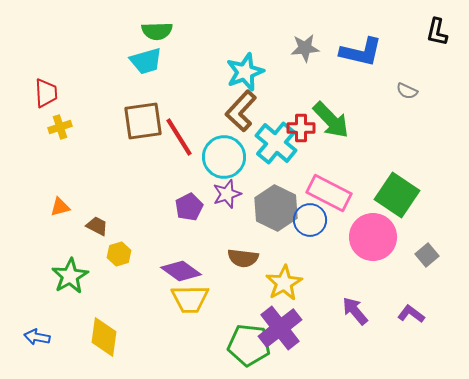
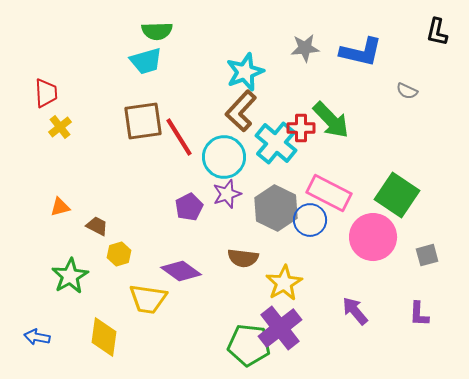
yellow cross: rotated 20 degrees counterclockwise
gray square: rotated 25 degrees clockwise
yellow trapezoid: moved 42 px left; rotated 9 degrees clockwise
purple L-shape: moved 8 px right; rotated 124 degrees counterclockwise
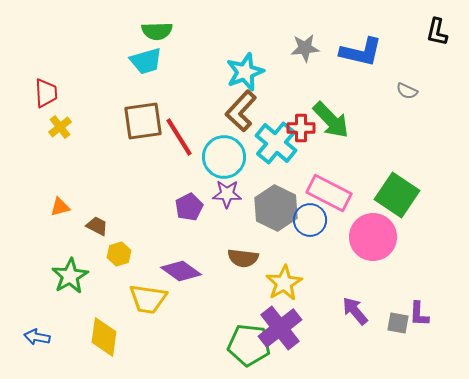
purple star: rotated 20 degrees clockwise
gray square: moved 29 px left, 68 px down; rotated 25 degrees clockwise
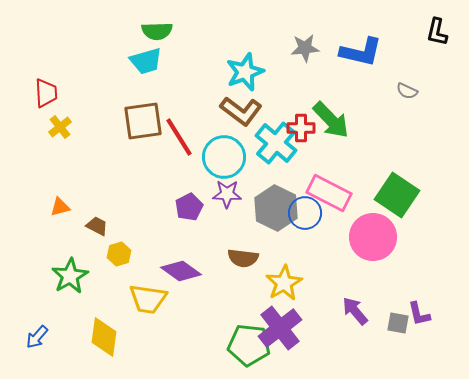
brown L-shape: rotated 96 degrees counterclockwise
blue circle: moved 5 px left, 7 px up
purple L-shape: rotated 16 degrees counterclockwise
blue arrow: rotated 60 degrees counterclockwise
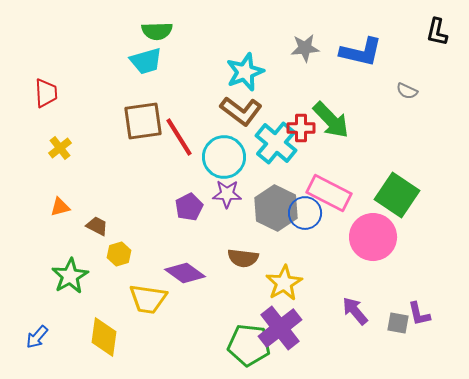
yellow cross: moved 21 px down
purple diamond: moved 4 px right, 2 px down
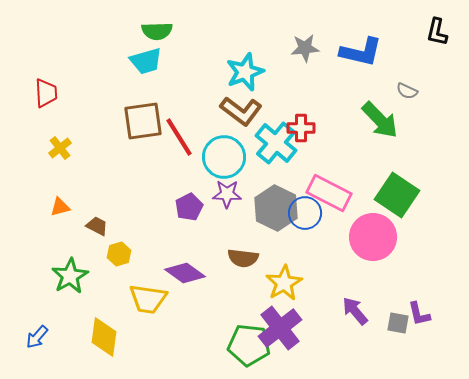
green arrow: moved 49 px right
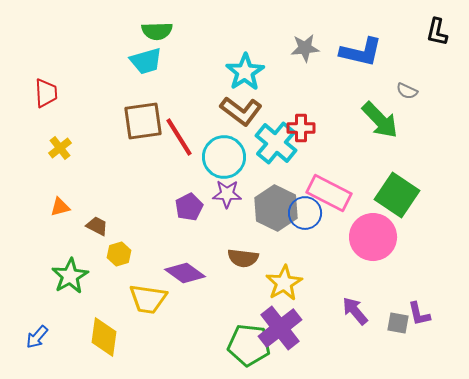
cyan star: rotated 12 degrees counterclockwise
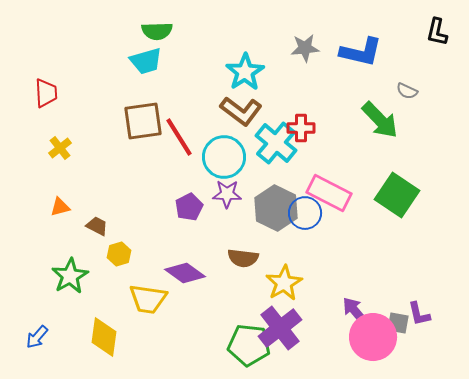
pink circle: moved 100 px down
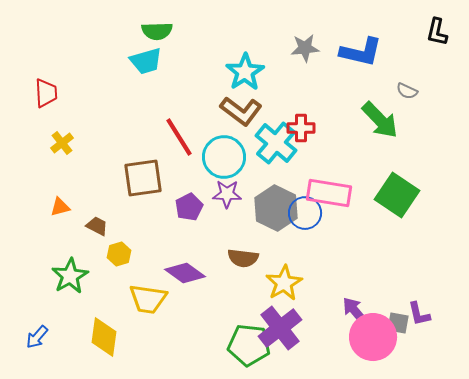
brown square: moved 57 px down
yellow cross: moved 2 px right, 5 px up
pink rectangle: rotated 18 degrees counterclockwise
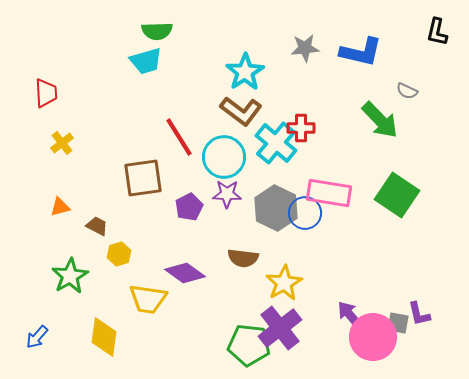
purple arrow: moved 5 px left, 4 px down
